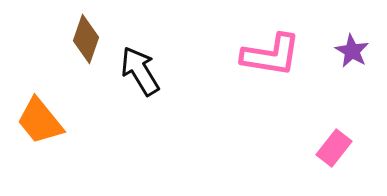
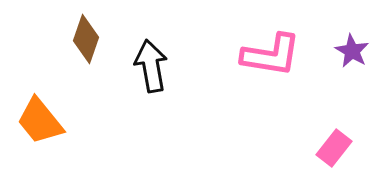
black arrow: moved 11 px right, 5 px up; rotated 21 degrees clockwise
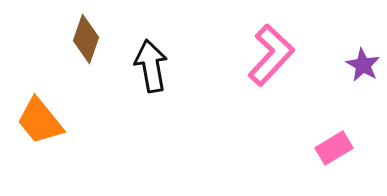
purple star: moved 11 px right, 14 px down
pink L-shape: rotated 56 degrees counterclockwise
pink rectangle: rotated 21 degrees clockwise
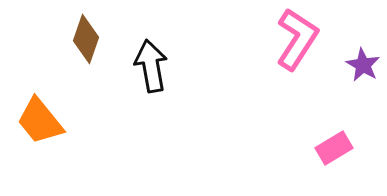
pink L-shape: moved 26 px right, 16 px up; rotated 10 degrees counterclockwise
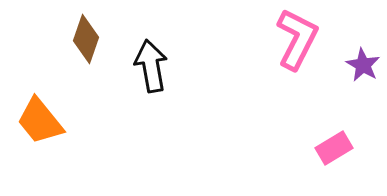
pink L-shape: rotated 6 degrees counterclockwise
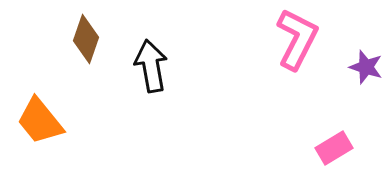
purple star: moved 3 px right, 2 px down; rotated 12 degrees counterclockwise
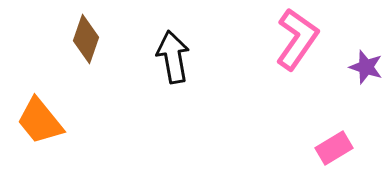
pink L-shape: rotated 8 degrees clockwise
black arrow: moved 22 px right, 9 px up
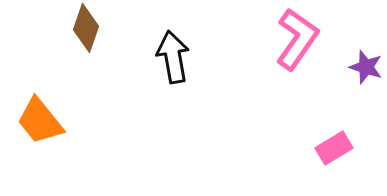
brown diamond: moved 11 px up
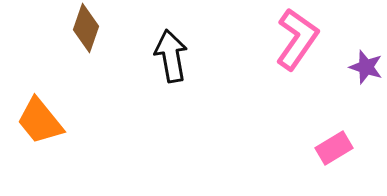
black arrow: moved 2 px left, 1 px up
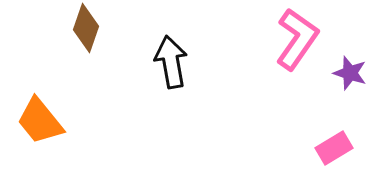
black arrow: moved 6 px down
purple star: moved 16 px left, 6 px down
